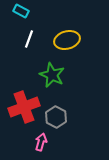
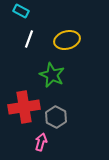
red cross: rotated 12 degrees clockwise
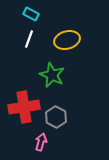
cyan rectangle: moved 10 px right, 3 px down
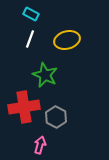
white line: moved 1 px right
green star: moved 7 px left
pink arrow: moved 1 px left, 3 px down
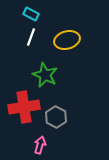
white line: moved 1 px right, 2 px up
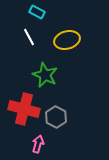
cyan rectangle: moved 6 px right, 2 px up
white line: moved 2 px left; rotated 48 degrees counterclockwise
red cross: moved 2 px down; rotated 24 degrees clockwise
pink arrow: moved 2 px left, 1 px up
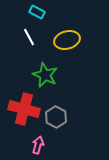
pink arrow: moved 1 px down
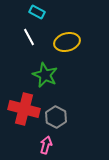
yellow ellipse: moved 2 px down
pink arrow: moved 8 px right
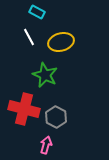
yellow ellipse: moved 6 px left
